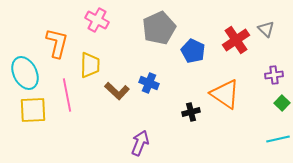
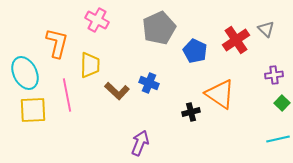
blue pentagon: moved 2 px right
orange triangle: moved 5 px left
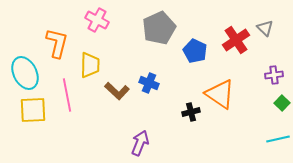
gray triangle: moved 1 px left, 1 px up
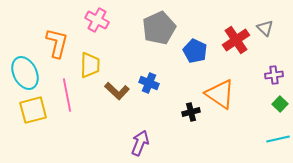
green square: moved 2 px left, 1 px down
yellow square: rotated 12 degrees counterclockwise
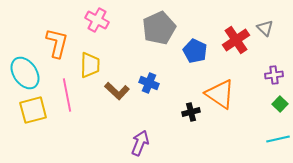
cyan ellipse: rotated 8 degrees counterclockwise
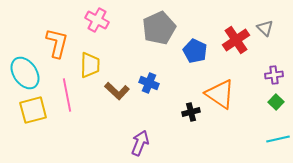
green square: moved 4 px left, 2 px up
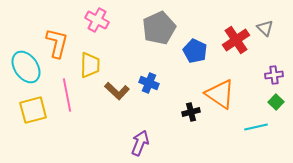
cyan ellipse: moved 1 px right, 6 px up
cyan line: moved 22 px left, 12 px up
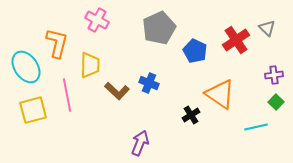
gray triangle: moved 2 px right
black cross: moved 3 px down; rotated 18 degrees counterclockwise
